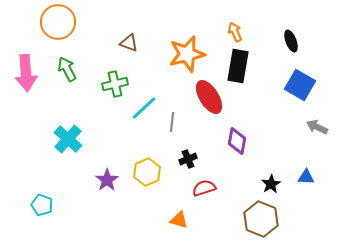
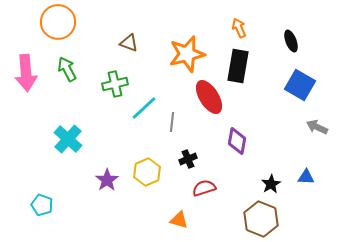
orange arrow: moved 4 px right, 4 px up
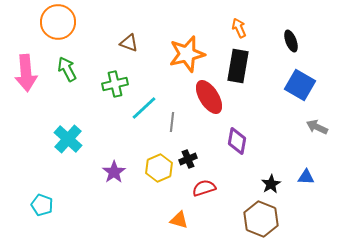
yellow hexagon: moved 12 px right, 4 px up
purple star: moved 7 px right, 8 px up
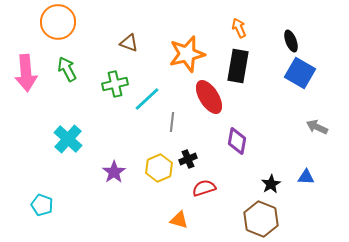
blue square: moved 12 px up
cyan line: moved 3 px right, 9 px up
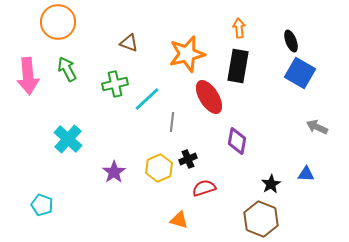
orange arrow: rotated 18 degrees clockwise
pink arrow: moved 2 px right, 3 px down
blue triangle: moved 3 px up
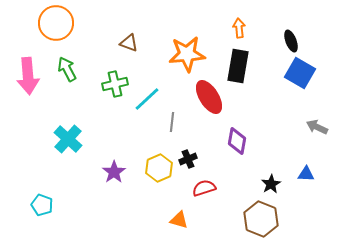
orange circle: moved 2 px left, 1 px down
orange star: rotated 9 degrees clockwise
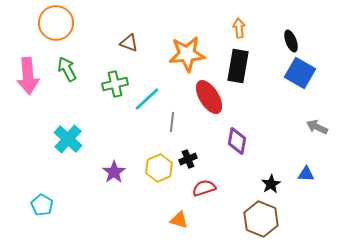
cyan pentagon: rotated 10 degrees clockwise
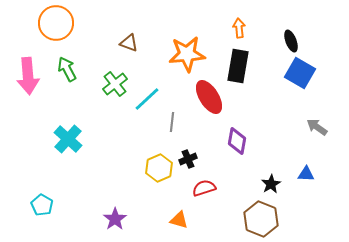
green cross: rotated 25 degrees counterclockwise
gray arrow: rotated 10 degrees clockwise
purple star: moved 1 px right, 47 px down
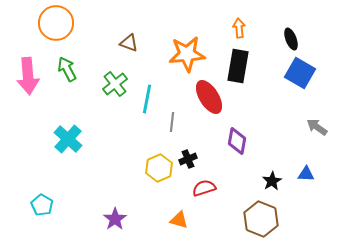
black ellipse: moved 2 px up
cyan line: rotated 36 degrees counterclockwise
black star: moved 1 px right, 3 px up
